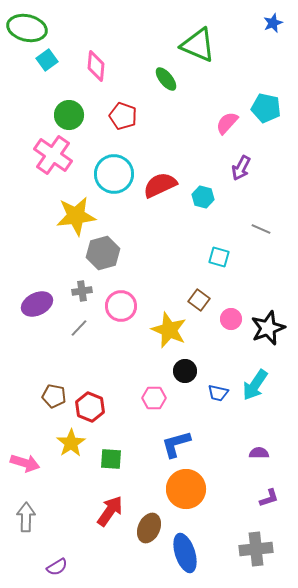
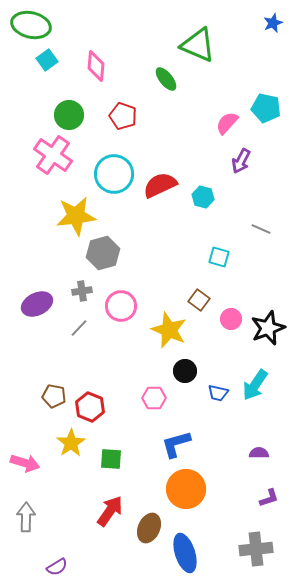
green ellipse at (27, 28): moved 4 px right, 3 px up
purple arrow at (241, 168): moved 7 px up
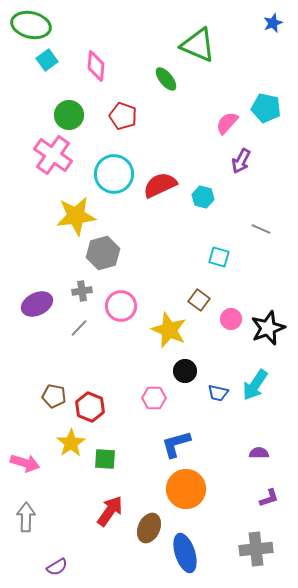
green square at (111, 459): moved 6 px left
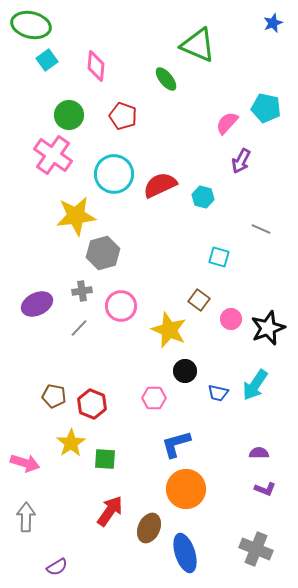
red hexagon at (90, 407): moved 2 px right, 3 px up
purple L-shape at (269, 498): moved 4 px left, 9 px up; rotated 40 degrees clockwise
gray cross at (256, 549): rotated 28 degrees clockwise
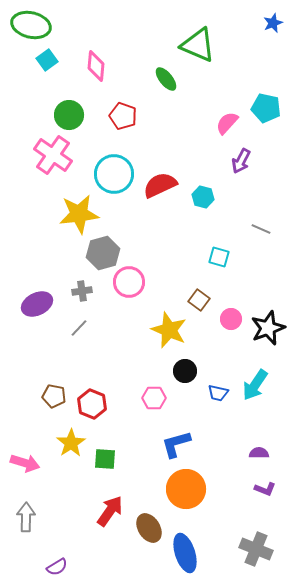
yellow star at (76, 216): moved 3 px right, 2 px up
pink circle at (121, 306): moved 8 px right, 24 px up
brown ellipse at (149, 528): rotated 56 degrees counterclockwise
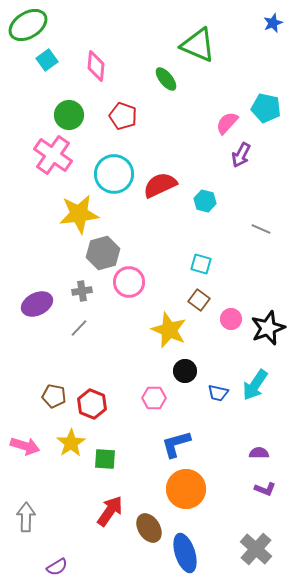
green ellipse at (31, 25): moved 3 px left; rotated 45 degrees counterclockwise
purple arrow at (241, 161): moved 6 px up
cyan hexagon at (203, 197): moved 2 px right, 4 px down
cyan square at (219, 257): moved 18 px left, 7 px down
pink arrow at (25, 463): moved 17 px up
gray cross at (256, 549): rotated 20 degrees clockwise
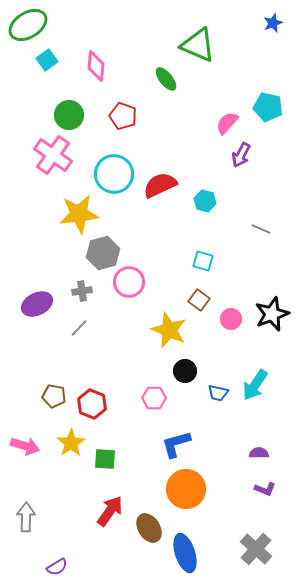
cyan pentagon at (266, 108): moved 2 px right, 1 px up
cyan square at (201, 264): moved 2 px right, 3 px up
black star at (268, 328): moved 4 px right, 14 px up
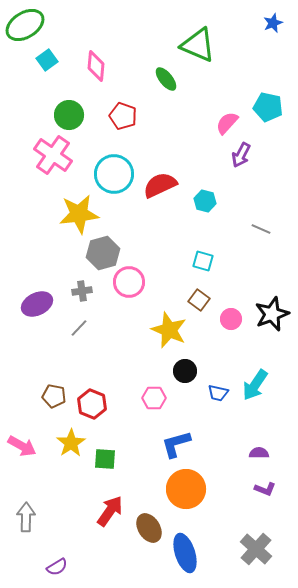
green ellipse at (28, 25): moved 3 px left
pink arrow at (25, 446): moved 3 px left; rotated 12 degrees clockwise
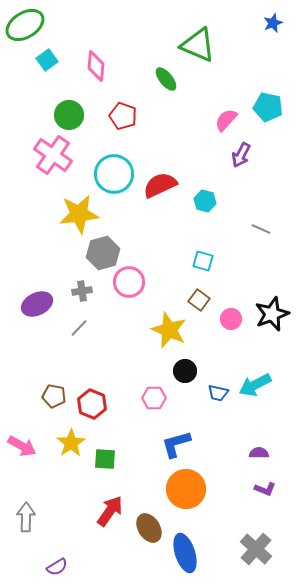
pink semicircle at (227, 123): moved 1 px left, 3 px up
cyan arrow at (255, 385): rotated 28 degrees clockwise
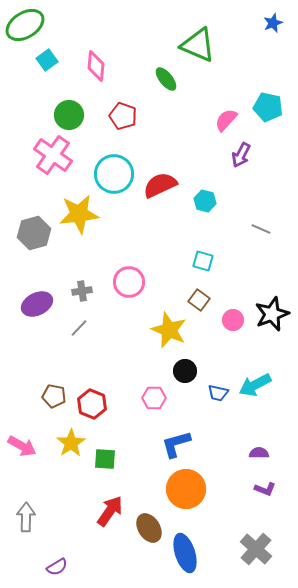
gray hexagon at (103, 253): moved 69 px left, 20 px up
pink circle at (231, 319): moved 2 px right, 1 px down
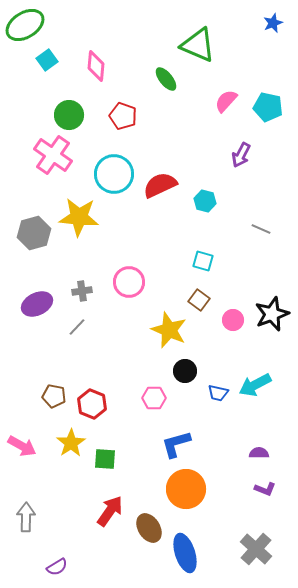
pink semicircle at (226, 120): moved 19 px up
yellow star at (79, 214): moved 3 px down; rotated 12 degrees clockwise
gray line at (79, 328): moved 2 px left, 1 px up
